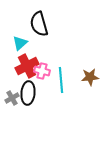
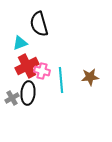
cyan triangle: rotated 21 degrees clockwise
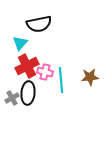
black semicircle: rotated 85 degrees counterclockwise
cyan triangle: rotated 28 degrees counterclockwise
pink cross: moved 3 px right, 1 px down
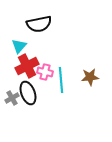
cyan triangle: moved 1 px left, 3 px down
black ellipse: rotated 25 degrees counterclockwise
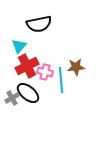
brown star: moved 14 px left, 10 px up
black ellipse: rotated 30 degrees counterclockwise
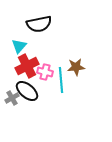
black ellipse: moved 1 px left, 2 px up
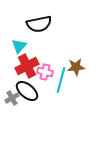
cyan line: rotated 20 degrees clockwise
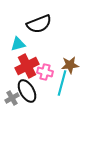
black semicircle: rotated 10 degrees counterclockwise
cyan triangle: moved 1 px left, 2 px up; rotated 35 degrees clockwise
brown star: moved 6 px left, 2 px up
cyan line: moved 1 px right, 3 px down
black ellipse: rotated 20 degrees clockwise
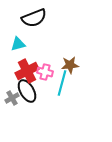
black semicircle: moved 5 px left, 6 px up
red cross: moved 5 px down
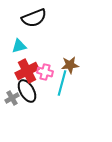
cyan triangle: moved 1 px right, 2 px down
